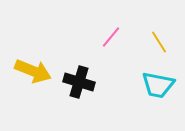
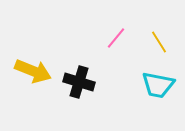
pink line: moved 5 px right, 1 px down
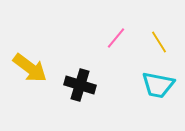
yellow arrow: moved 3 px left, 3 px up; rotated 15 degrees clockwise
black cross: moved 1 px right, 3 px down
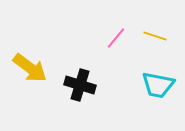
yellow line: moved 4 px left, 6 px up; rotated 40 degrees counterclockwise
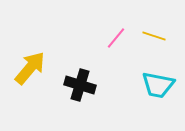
yellow line: moved 1 px left
yellow arrow: rotated 87 degrees counterclockwise
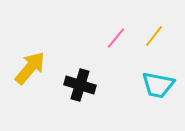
yellow line: rotated 70 degrees counterclockwise
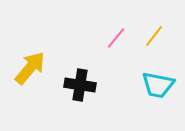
black cross: rotated 8 degrees counterclockwise
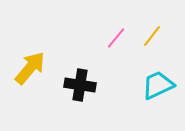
yellow line: moved 2 px left
cyan trapezoid: rotated 144 degrees clockwise
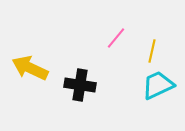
yellow line: moved 15 px down; rotated 25 degrees counterclockwise
yellow arrow: rotated 105 degrees counterclockwise
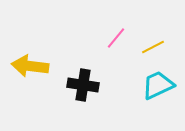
yellow line: moved 1 px right, 4 px up; rotated 50 degrees clockwise
yellow arrow: moved 2 px up; rotated 18 degrees counterclockwise
black cross: moved 3 px right
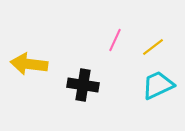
pink line: moved 1 px left, 2 px down; rotated 15 degrees counterclockwise
yellow line: rotated 10 degrees counterclockwise
yellow arrow: moved 1 px left, 2 px up
